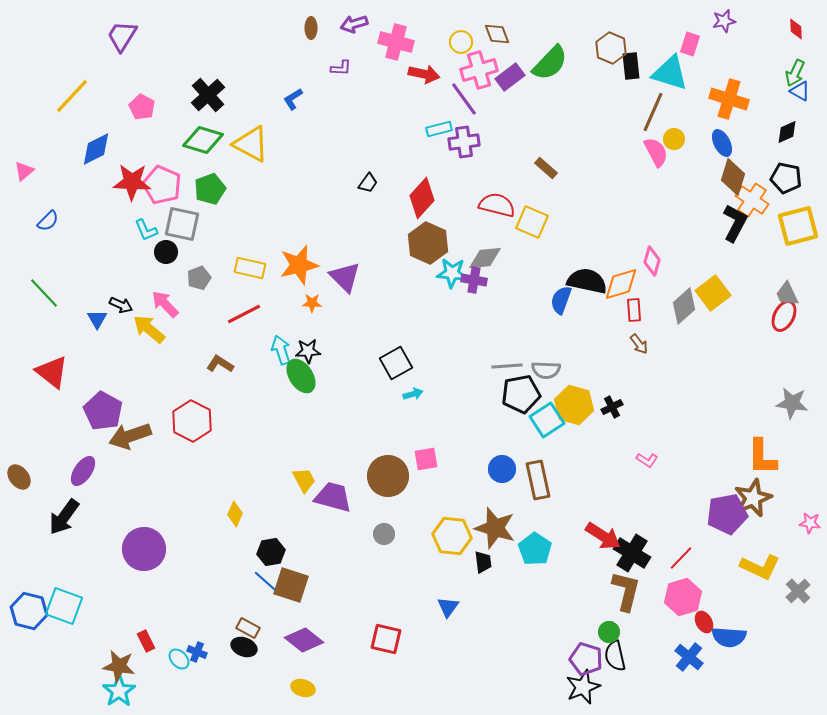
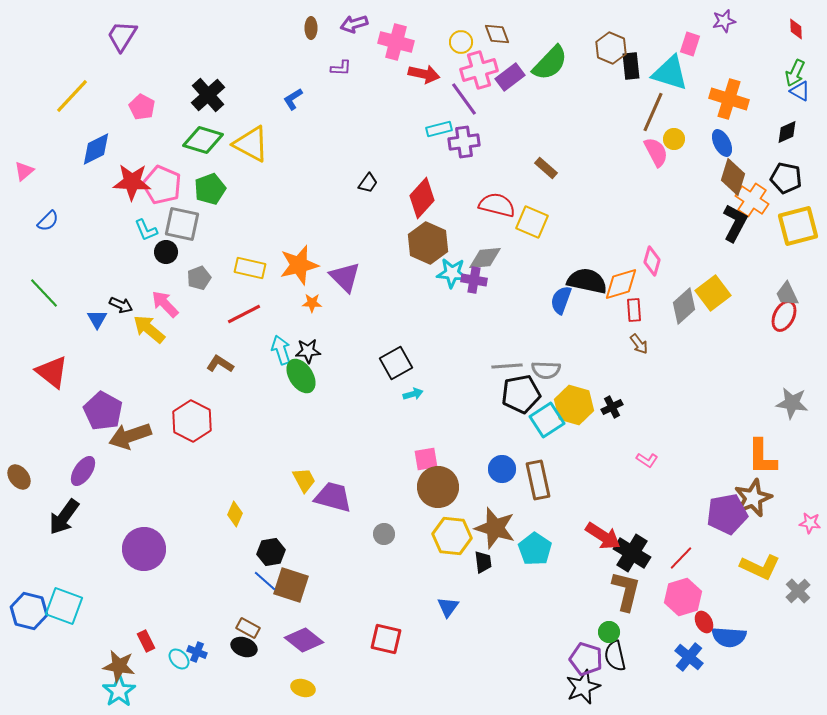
brown circle at (388, 476): moved 50 px right, 11 px down
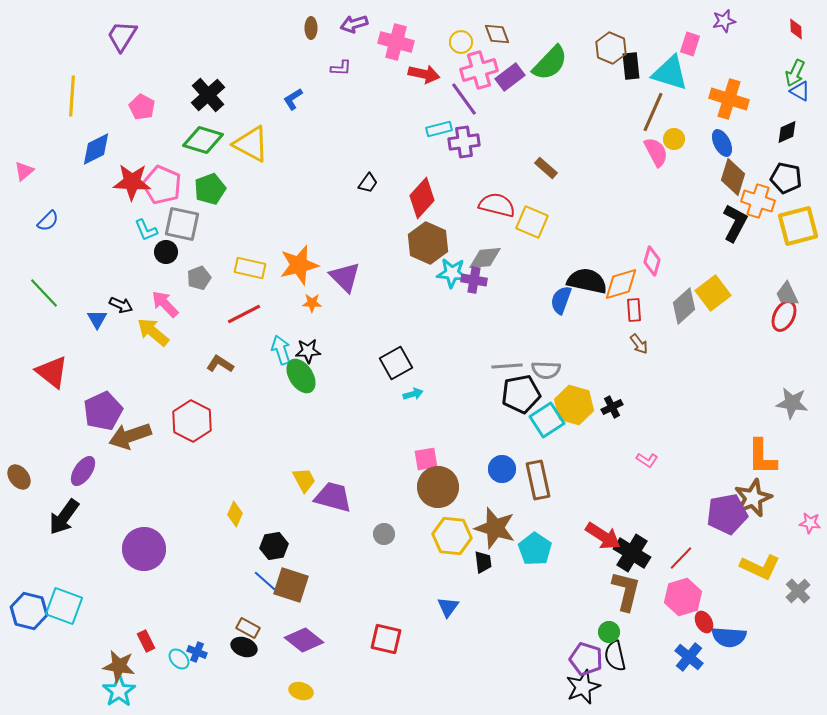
yellow line at (72, 96): rotated 39 degrees counterclockwise
orange cross at (752, 200): moved 6 px right, 1 px down; rotated 16 degrees counterclockwise
yellow arrow at (149, 329): moved 4 px right, 3 px down
purple pentagon at (103, 411): rotated 18 degrees clockwise
black hexagon at (271, 552): moved 3 px right, 6 px up
yellow ellipse at (303, 688): moved 2 px left, 3 px down
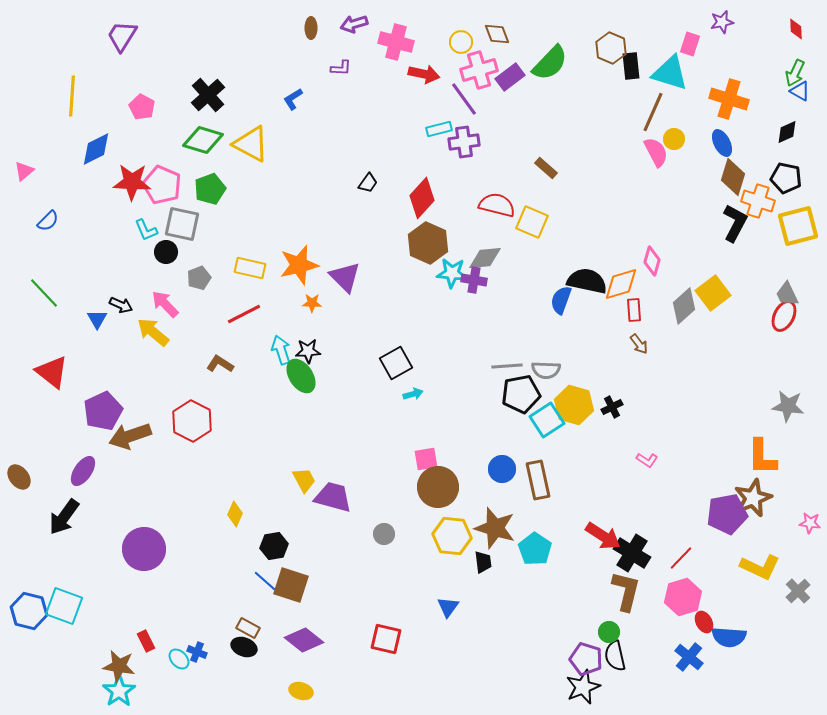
purple star at (724, 21): moved 2 px left, 1 px down
gray star at (792, 403): moved 4 px left, 3 px down
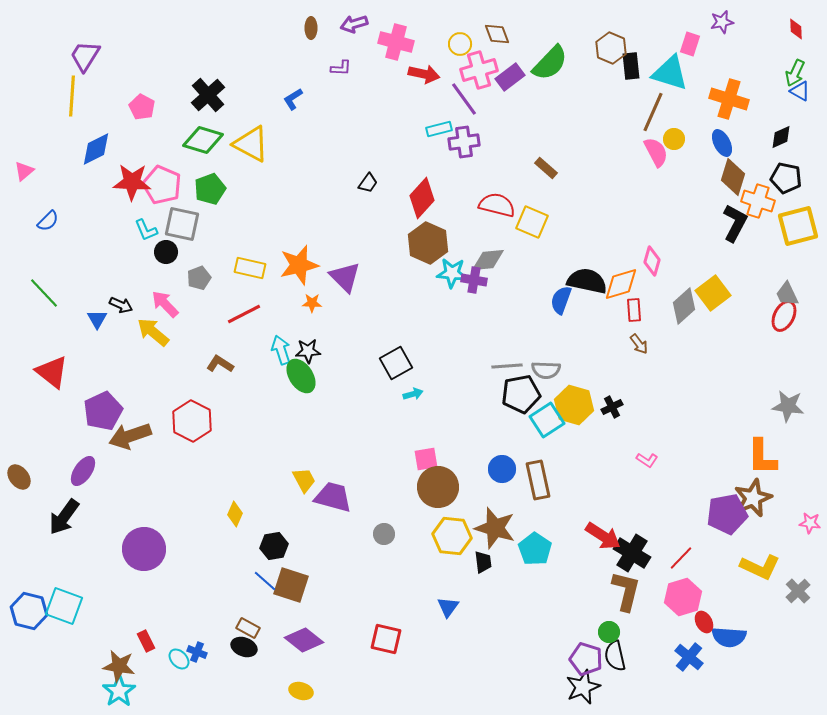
purple trapezoid at (122, 36): moved 37 px left, 20 px down
yellow circle at (461, 42): moved 1 px left, 2 px down
black diamond at (787, 132): moved 6 px left, 5 px down
gray diamond at (485, 258): moved 3 px right, 2 px down
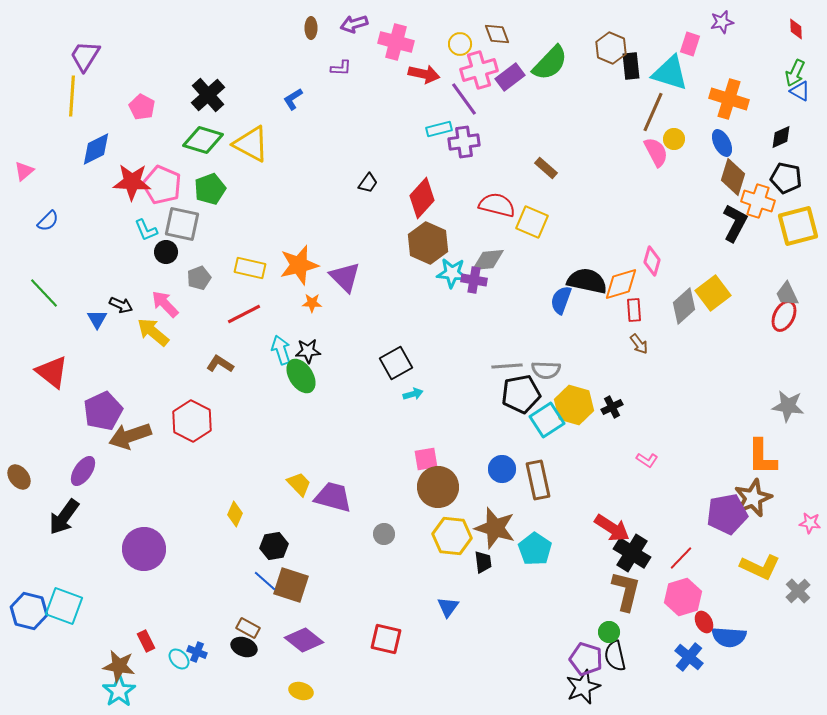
yellow trapezoid at (304, 480): moved 5 px left, 4 px down; rotated 16 degrees counterclockwise
red arrow at (603, 536): moved 9 px right, 8 px up
